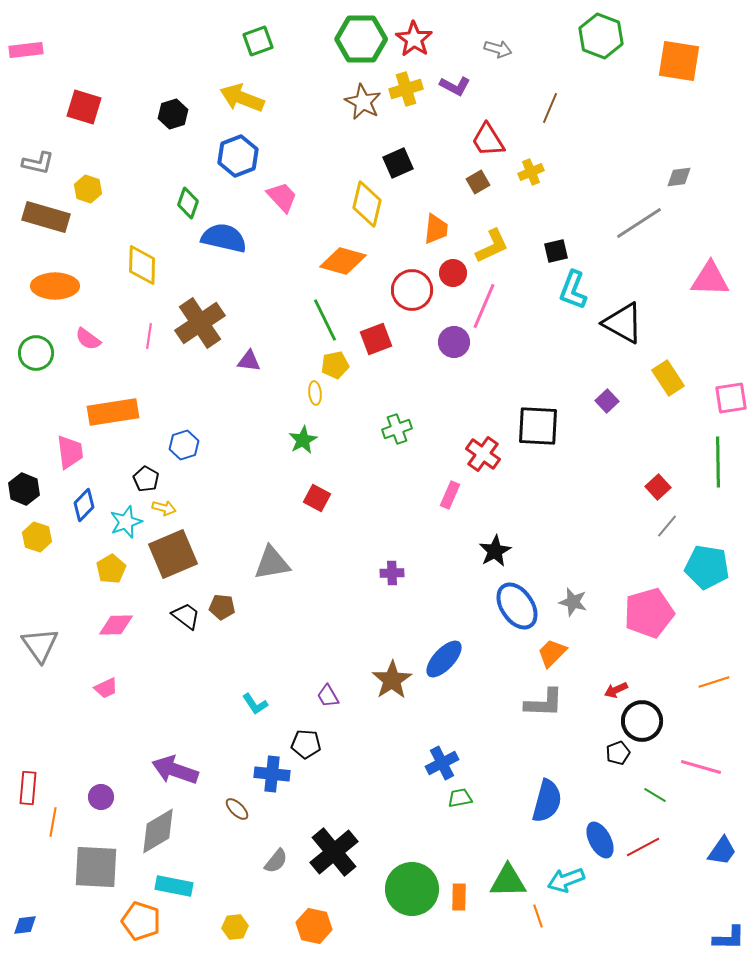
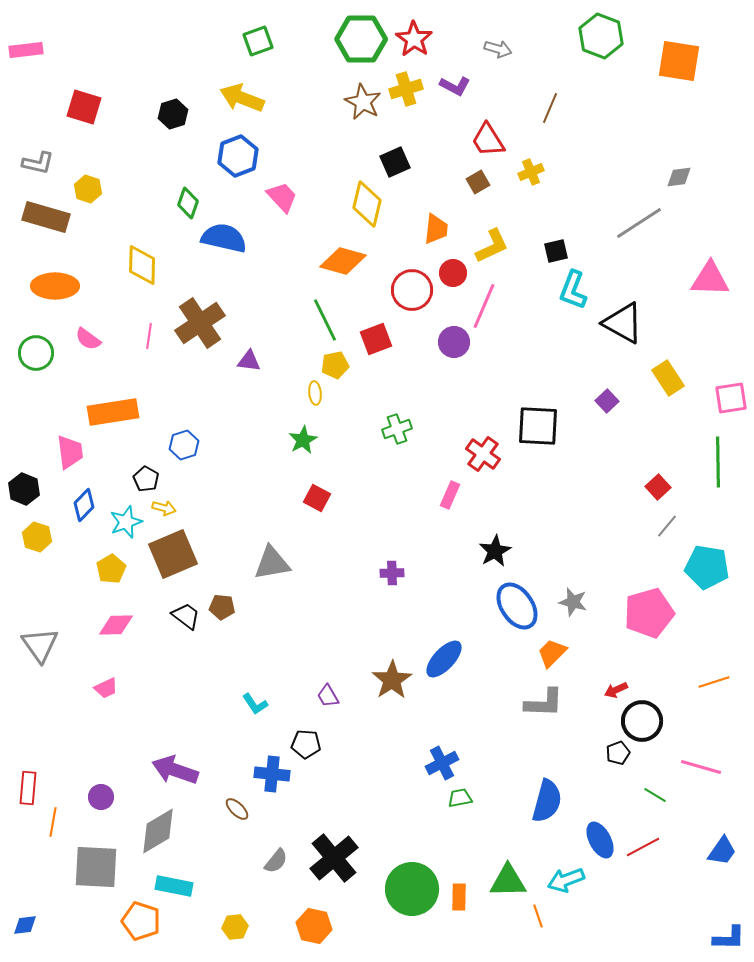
black square at (398, 163): moved 3 px left, 1 px up
black cross at (334, 852): moved 6 px down
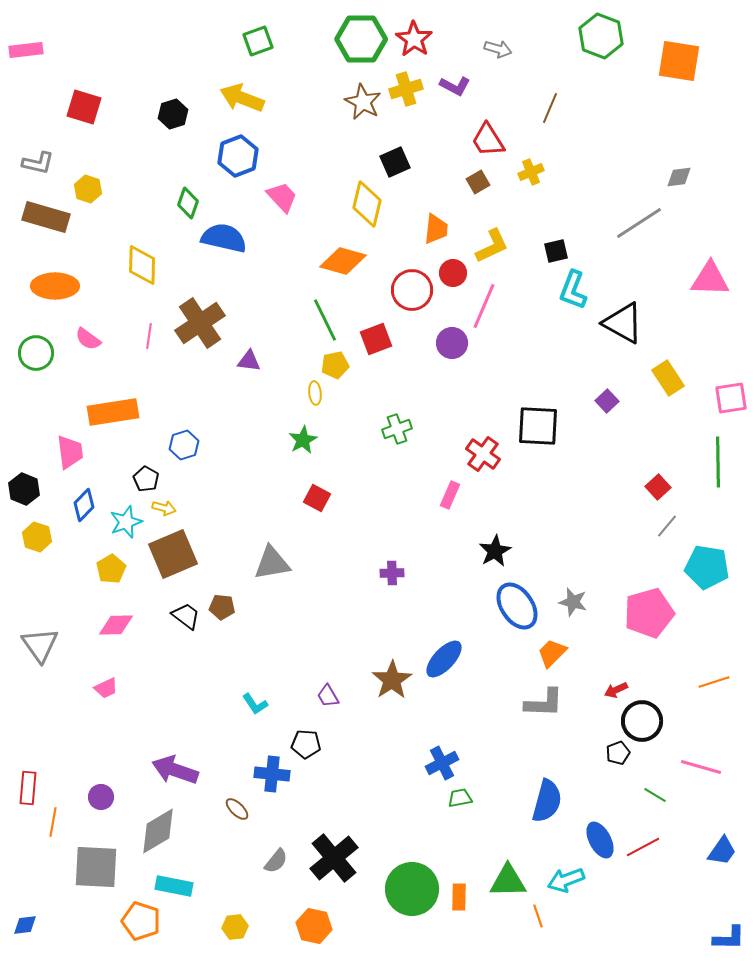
purple circle at (454, 342): moved 2 px left, 1 px down
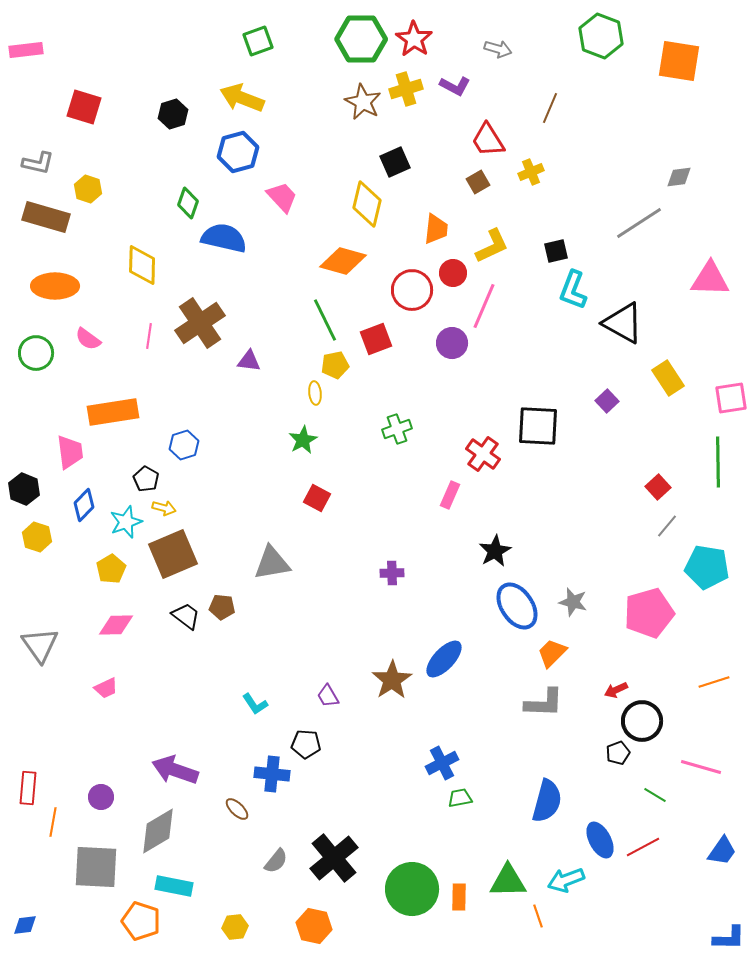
blue hexagon at (238, 156): moved 4 px up; rotated 6 degrees clockwise
